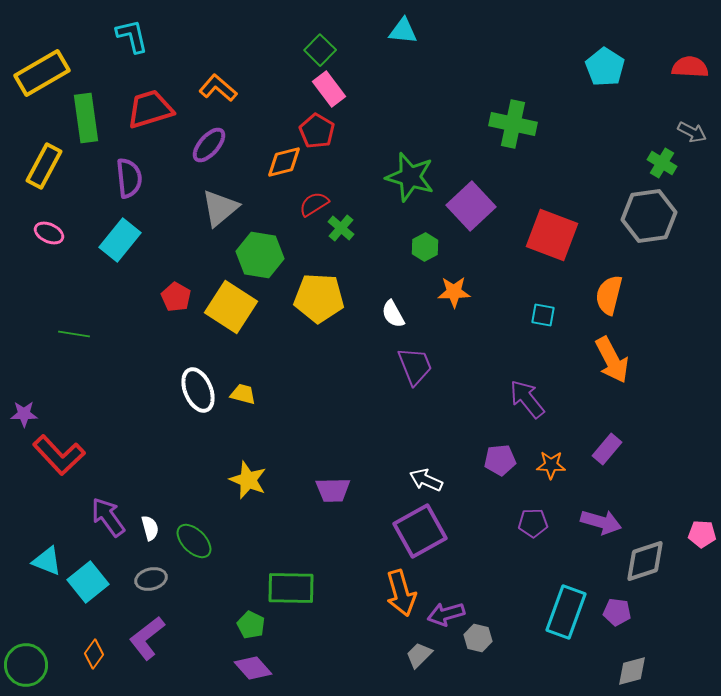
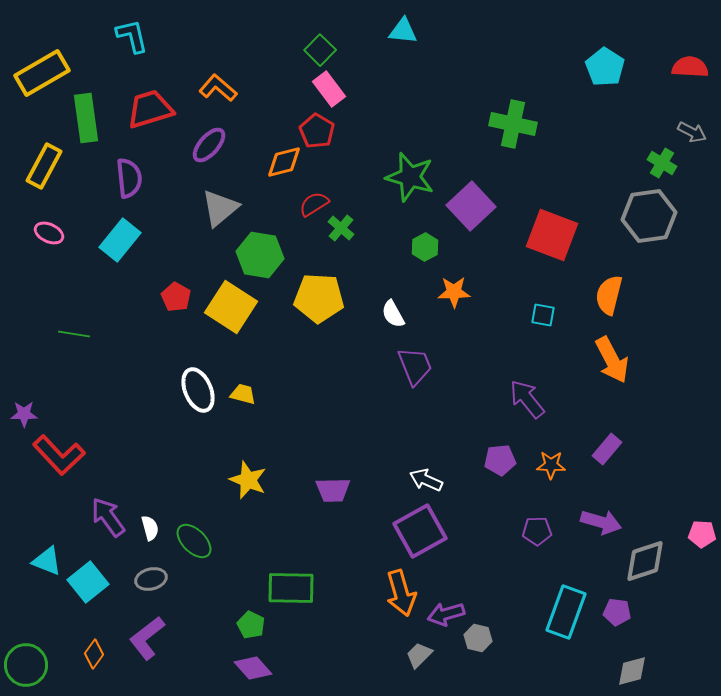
purple pentagon at (533, 523): moved 4 px right, 8 px down
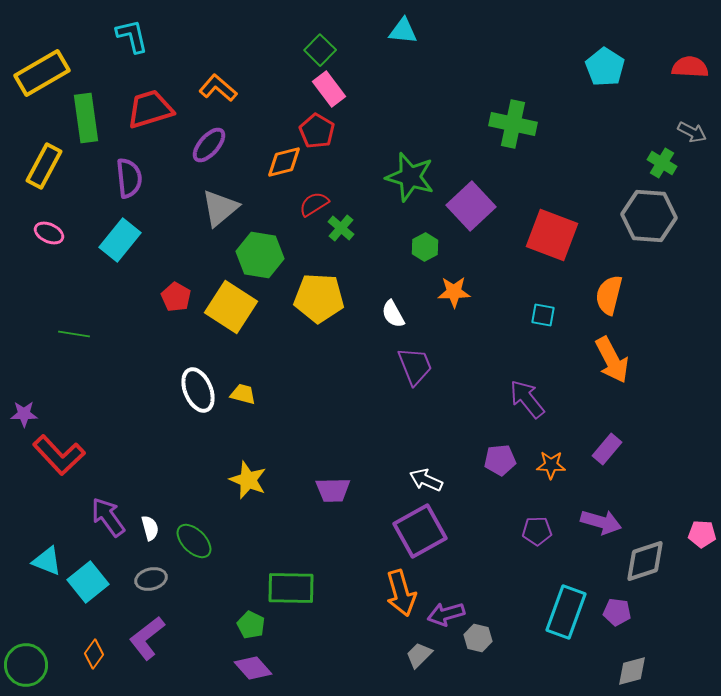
gray hexagon at (649, 216): rotated 12 degrees clockwise
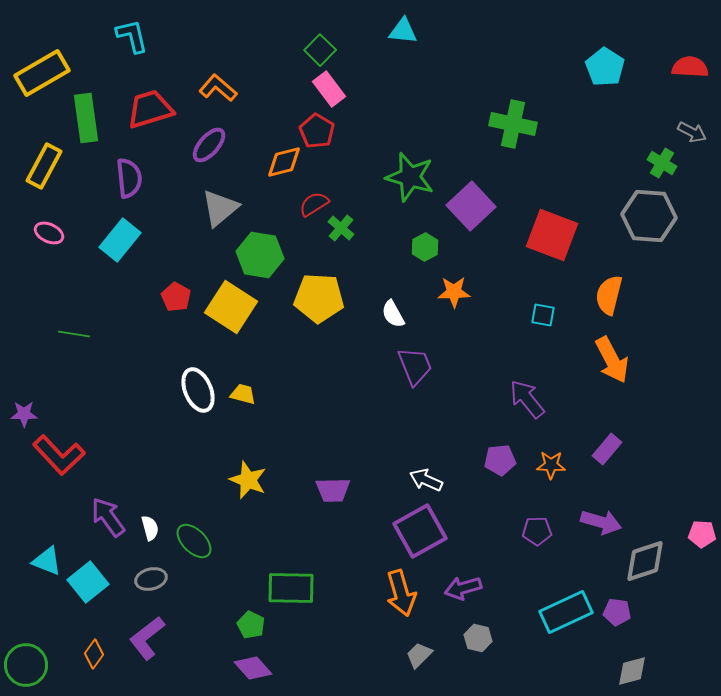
cyan rectangle at (566, 612): rotated 45 degrees clockwise
purple arrow at (446, 614): moved 17 px right, 26 px up
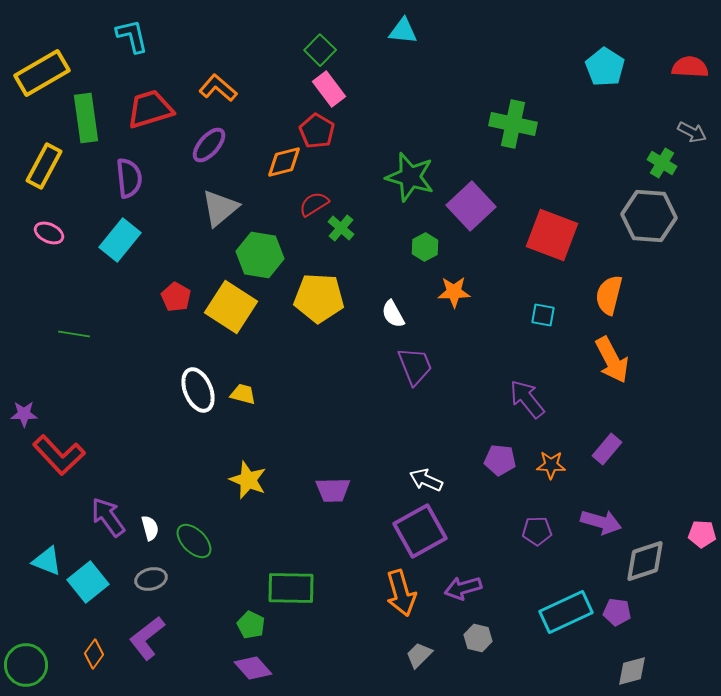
purple pentagon at (500, 460): rotated 12 degrees clockwise
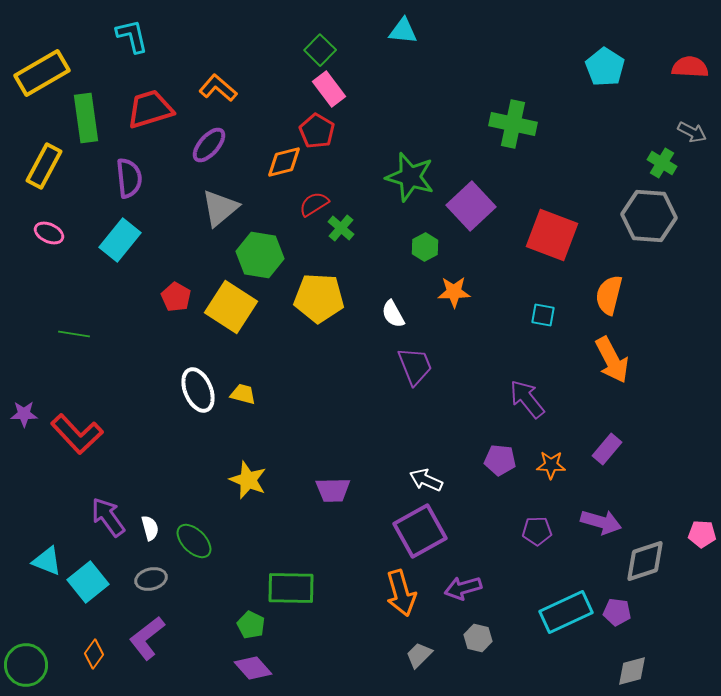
red L-shape at (59, 455): moved 18 px right, 21 px up
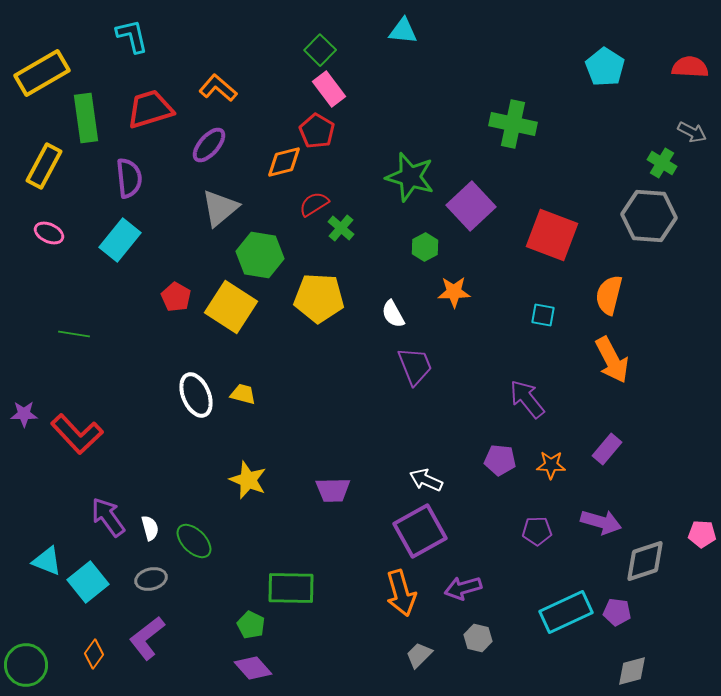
white ellipse at (198, 390): moved 2 px left, 5 px down
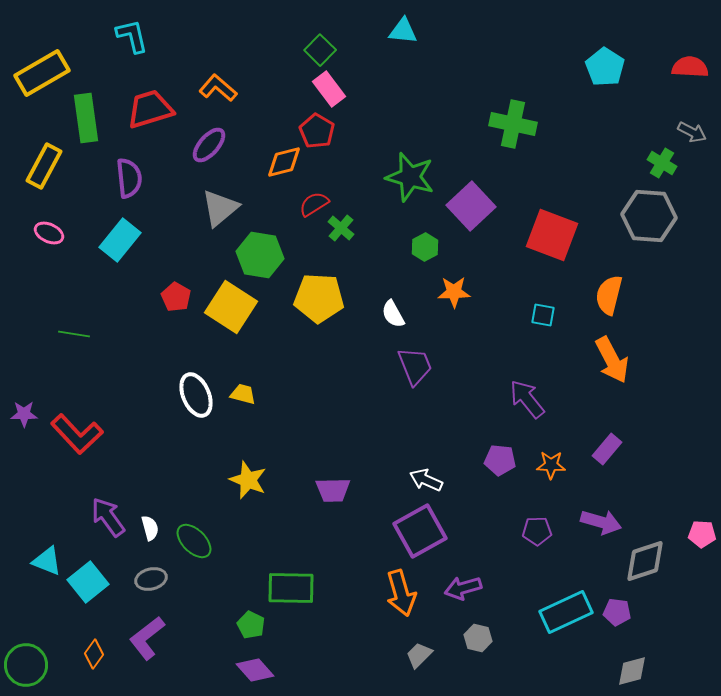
purple diamond at (253, 668): moved 2 px right, 2 px down
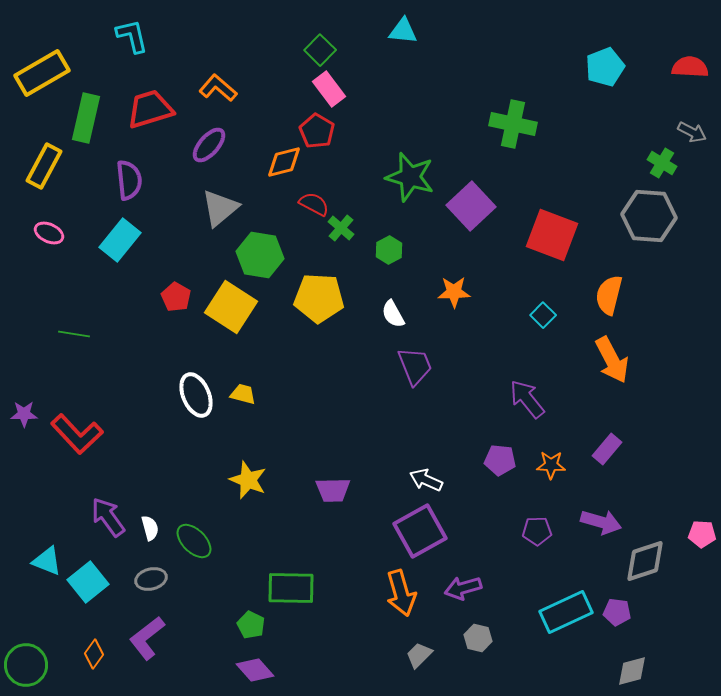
cyan pentagon at (605, 67): rotated 18 degrees clockwise
green rectangle at (86, 118): rotated 21 degrees clockwise
purple semicircle at (129, 178): moved 2 px down
red semicircle at (314, 204): rotated 60 degrees clockwise
green hexagon at (425, 247): moved 36 px left, 3 px down
cyan square at (543, 315): rotated 35 degrees clockwise
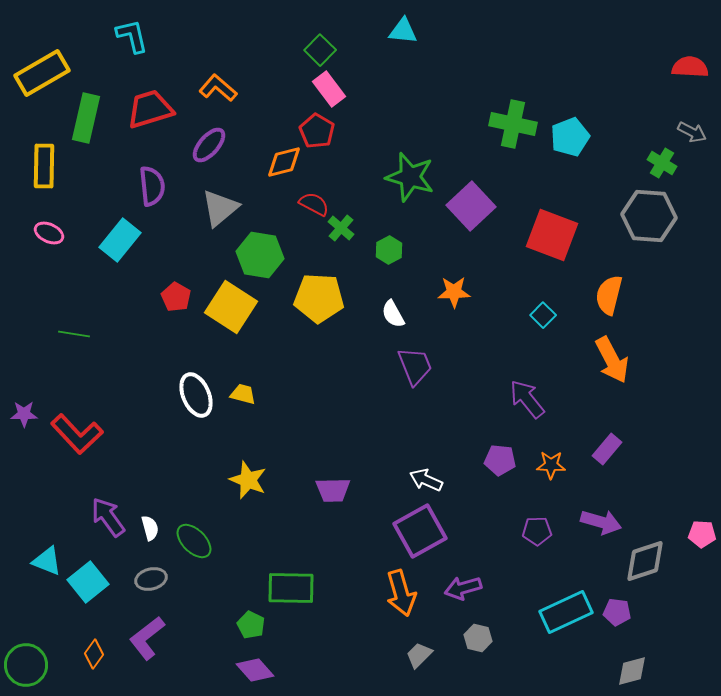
cyan pentagon at (605, 67): moved 35 px left, 70 px down
yellow rectangle at (44, 166): rotated 27 degrees counterclockwise
purple semicircle at (129, 180): moved 23 px right, 6 px down
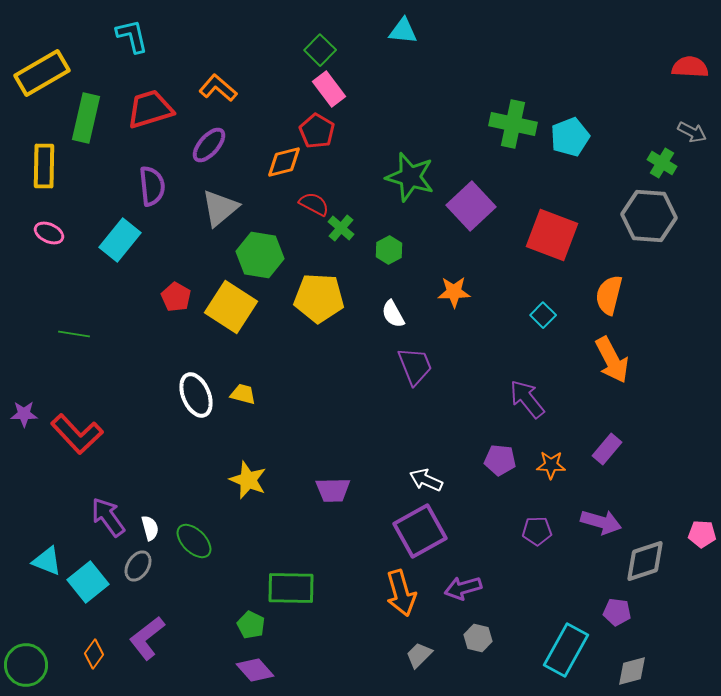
gray ellipse at (151, 579): moved 13 px left, 13 px up; rotated 44 degrees counterclockwise
cyan rectangle at (566, 612): moved 38 px down; rotated 36 degrees counterclockwise
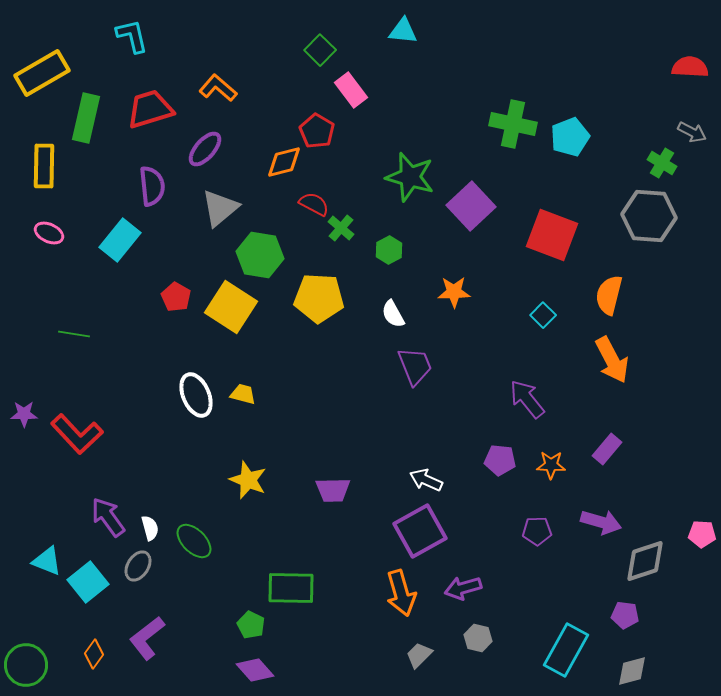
pink rectangle at (329, 89): moved 22 px right, 1 px down
purple ellipse at (209, 145): moved 4 px left, 4 px down
purple pentagon at (617, 612): moved 8 px right, 3 px down
